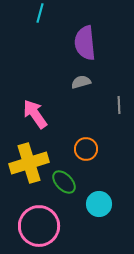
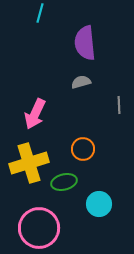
pink arrow: rotated 120 degrees counterclockwise
orange circle: moved 3 px left
green ellipse: rotated 60 degrees counterclockwise
pink circle: moved 2 px down
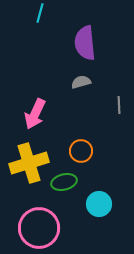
orange circle: moved 2 px left, 2 px down
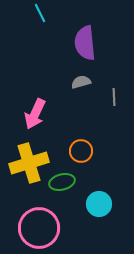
cyan line: rotated 42 degrees counterclockwise
gray line: moved 5 px left, 8 px up
green ellipse: moved 2 px left
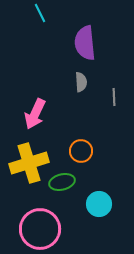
gray semicircle: rotated 102 degrees clockwise
pink circle: moved 1 px right, 1 px down
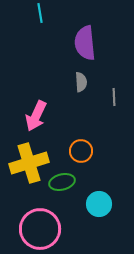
cyan line: rotated 18 degrees clockwise
pink arrow: moved 1 px right, 2 px down
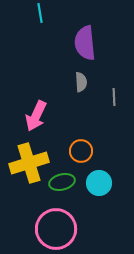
cyan circle: moved 21 px up
pink circle: moved 16 px right
